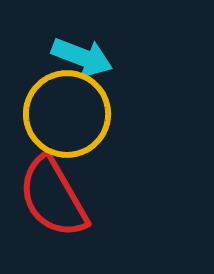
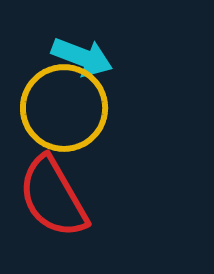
yellow circle: moved 3 px left, 6 px up
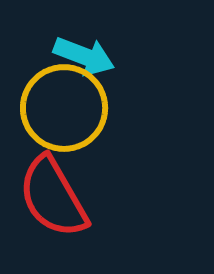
cyan arrow: moved 2 px right, 1 px up
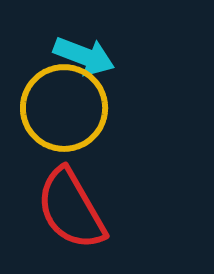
red semicircle: moved 18 px right, 12 px down
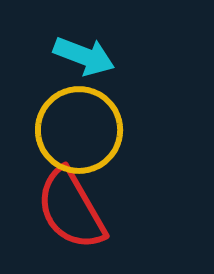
yellow circle: moved 15 px right, 22 px down
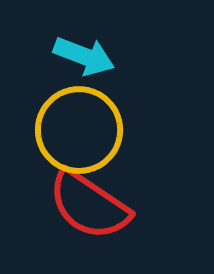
red semicircle: moved 18 px right, 4 px up; rotated 26 degrees counterclockwise
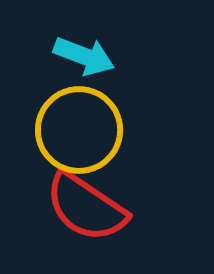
red semicircle: moved 3 px left, 2 px down
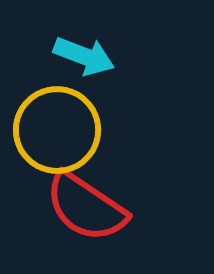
yellow circle: moved 22 px left
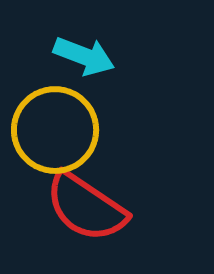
yellow circle: moved 2 px left
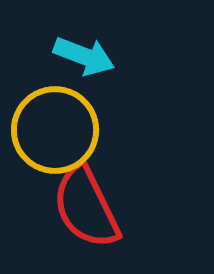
red semicircle: rotated 30 degrees clockwise
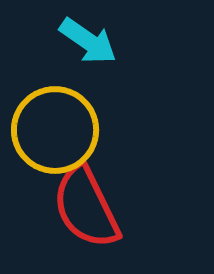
cyan arrow: moved 4 px right, 15 px up; rotated 14 degrees clockwise
